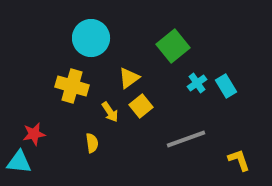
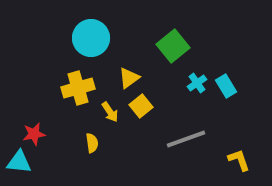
yellow cross: moved 6 px right, 2 px down; rotated 32 degrees counterclockwise
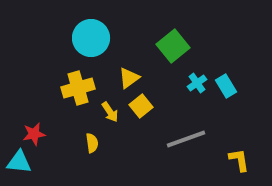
yellow L-shape: rotated 10 degrees clockwise
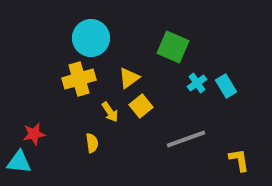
green square: moved 1 px down; rotated 28 degrees counterclockwise
yellow cross: moved 1 px right, 9 px up
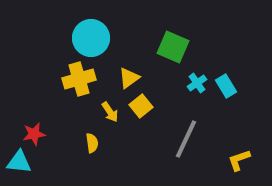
gray line: rotated 45 degrees counterclockwise
yellow L-shape: rotated 100 degrees counterclockwise
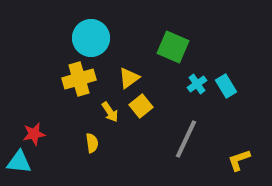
cyan cross: moved 1 px down
